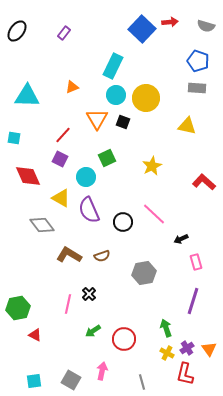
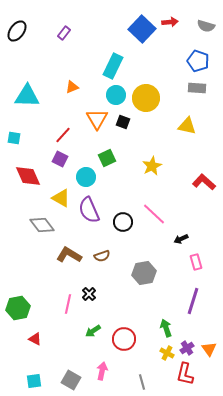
red triangle at (35, 335): moved 4 px down
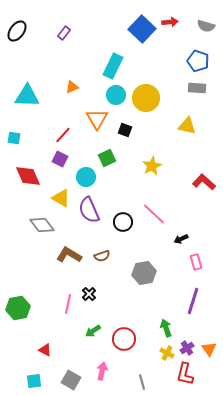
black square at (123, 122): moved 2 px right, 8 px down
red triangle at (35, 339): moved 10 px right, 11 px down
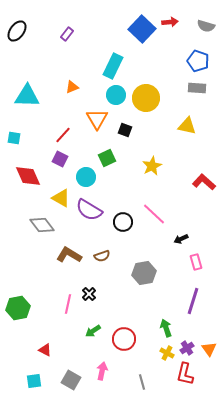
purple rectangle at (64, 33): moved 3 px right, 1 px down
purple semicircle at (89, 210): rotated 36 degrees counterclockwise
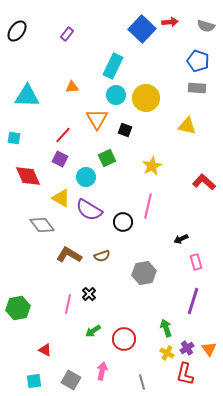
orange triangle at (72, 87): rotated 16 degrees clockwise
pink line at (154, 214): moved 6 px left, 8 px up; rotated 60 degrees clockwise
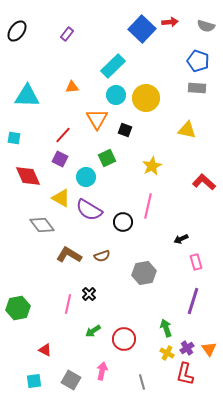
cyan rectangle at (113, 66): rotated 20 degrees clockwise
yellow triangle at (187, 126): moved 4 px down
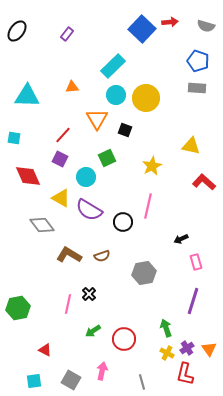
yellow triangle at (187, 130): moved 4 px right, 16 px down
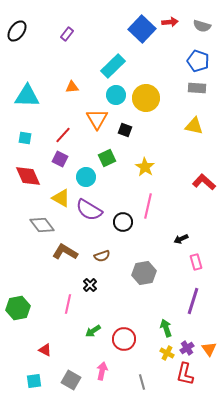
gray semicircle at (206, 26): moved 4 px left
cyan square at (14, 138): moved 11 px right
yellow triangle at (191, 146): moved 3 px right, 20 px up
yellow star at (152, 166): moved 7 px left, 1 px down; rotated 12 degrees counterclockwise
brown L-shape at (69, 255): moved 4 px left, 3 px up
black cross at (89, 294): moved 1 px right, 9 px up
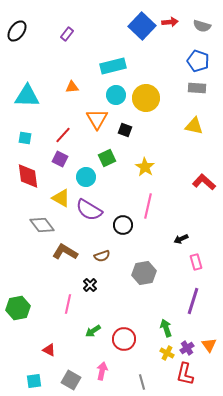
blue square at (142, 29): moved 3 px up
cyan rectangle at (113, 66): rotated 30 degrees clockwise
red diamond at (28, 176): rotated 16 degrees clockwise
black circle at (123, 222): moved 3 px down
orange triangle at (209, 349): moved 4 px up
red triangle at (45, 350): moved 4 px right
